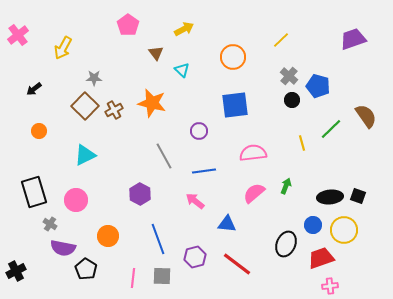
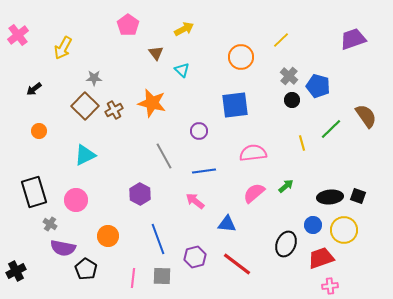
orange circle at (233, 57): moved 8 px right
green arrow at (286, 186): rotated 28 degrees clockwise
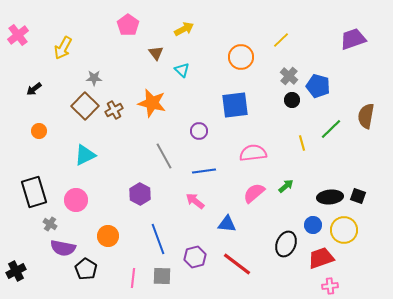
brown semicircle at (366, 116): rotated 135 degrees counterclockwise
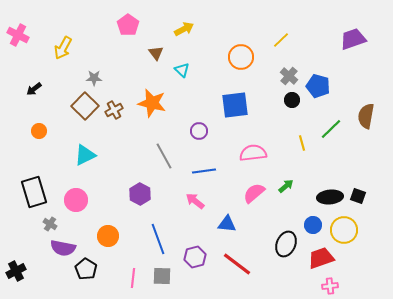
pink cross at (18, 35): rotated 25 degrees counterclockwise
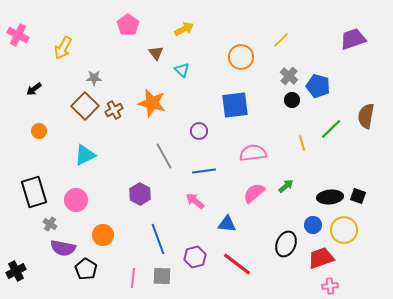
orange circle at (108, 236): moved 5 px left, 1 px up
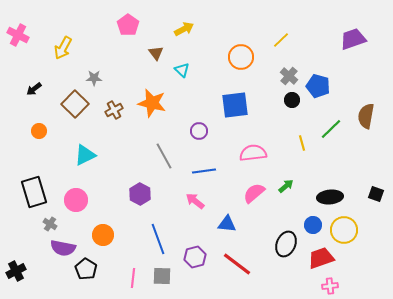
brown square at (85, 106): moved 10 px left, 2 px up
black square at (358, 196): moved 18 px right, 2 px up
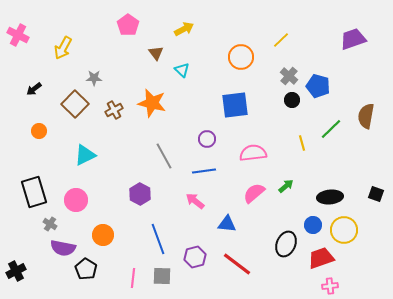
purple circle at (199, 131): moved 8 px right, 8 px down
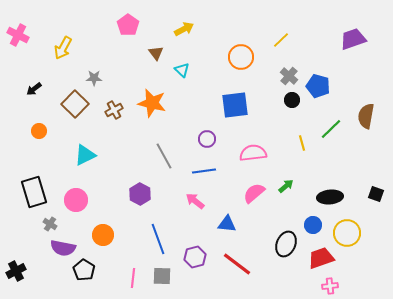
yellow circle at (344, 230): moved 3 px right, 3 px down
black pentagon at (86, 269): moved 2 px left, 1 px down
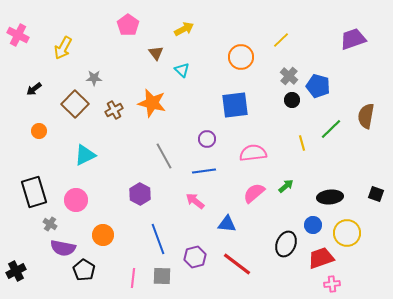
pink cross at (330, 286): moved 2 px right, 2 px up
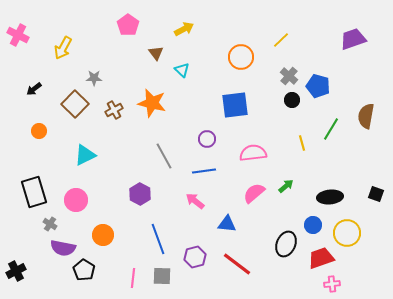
green line at (331, 129): rotated 15 degrees counterclockwise
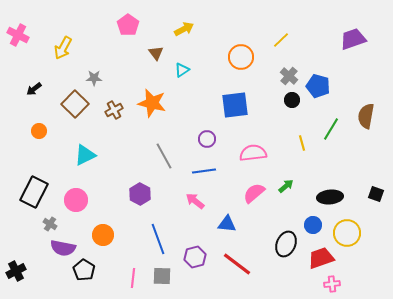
cyan triangle at (182, 70): rotated 42 degrees clockwise
black rectangle at (34, 192): rotated 44 degrees clockwise
